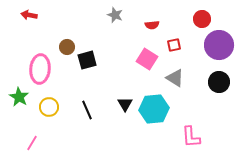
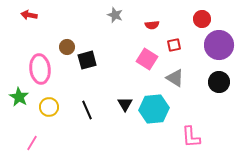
pink ellipse: rotated 12 degrees counterclockwise
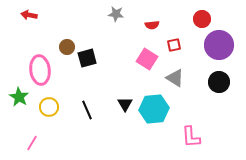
gray star: moved 1 px right, 1 px up; rotated 14 degrees counterclockwise
black square: moved 2 px up
pink ellipse: moved 1 px down
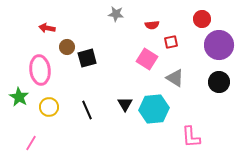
red arrow: moved 18 px right, 13 px down
red square: moved 3 px left, 3 px up
pink line: moved 1 px left
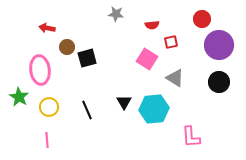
black triangle: moved 1 px left, 2 px up
pink line: moved 16 px right, 3 px up; rotated 35 degrees counterclockwise
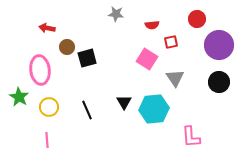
red circle: moved 5 px left
gray triangle: rotated 24 degrees clockwise
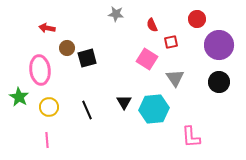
red semicircle: rotated 72 degrees clockwise
brown circle: moved 1 px down
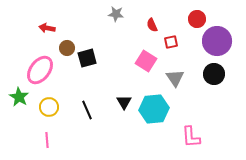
purple circle: moved 2 px left, 4 px up
pink square: moved 1 px left, 2 px down
pink ellipse: rotated 44 degrees clockwise
black circle: moved 5 px left, 8 px up
